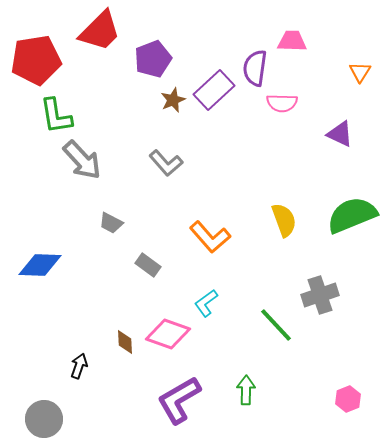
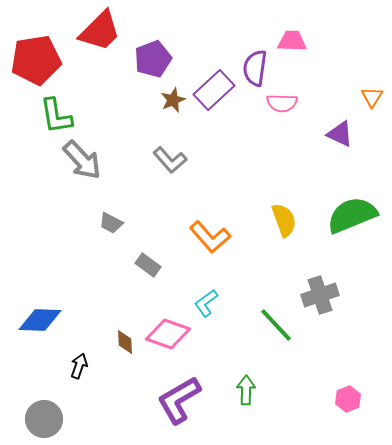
orange triangle: moved 12 px right, 25 px down
gray L-shape: moved 4 px right, 3 px up
blue diamond: moved 55 px down
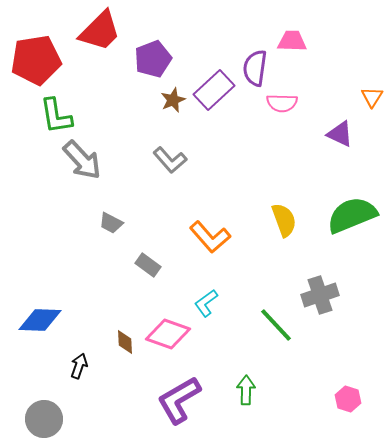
pink hexagon: rotated 20 degrees counterclockwise
